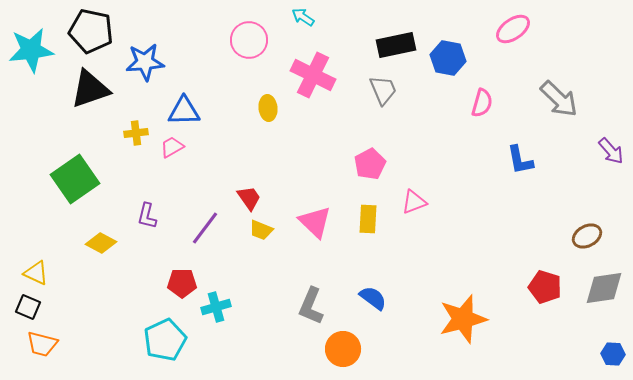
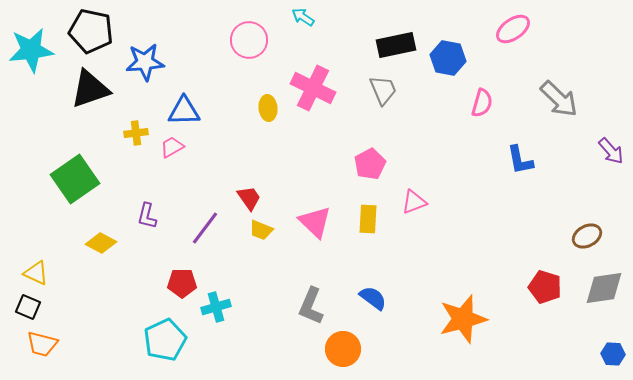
pink cross at (313, 75): moved 13 px down
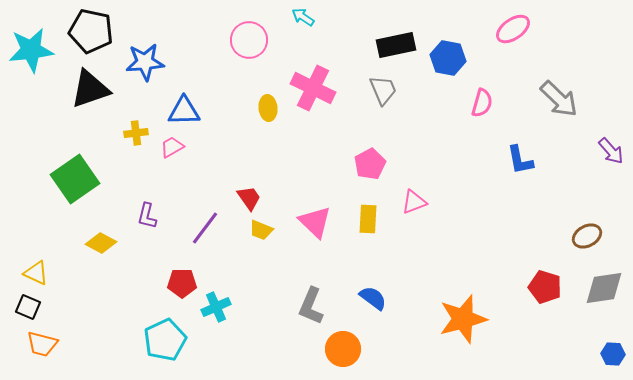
cyan cross at (216, 307): rotated 8 degrees counterclockwise
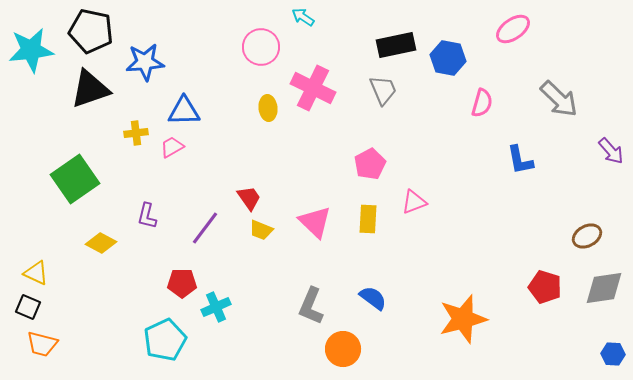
pink circle at (249, 40): moved 12 px right, 7 px down
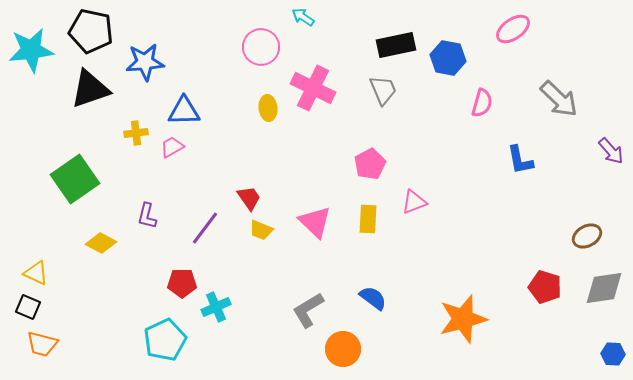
gray L-shape at (311, 306): moved 3 px left, 4 px down; rotated 36 degrees clockwise
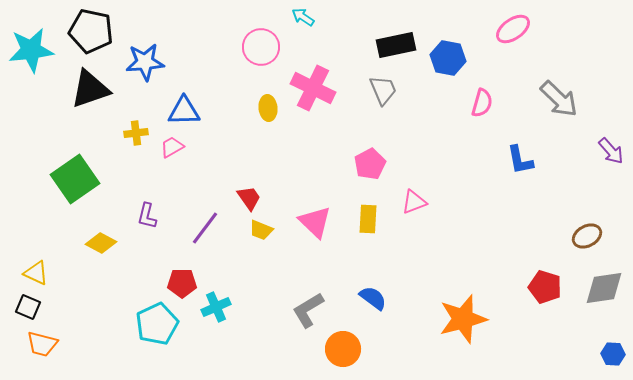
cyan pentagon at (165, 340): moved 8 px left, 16 px up
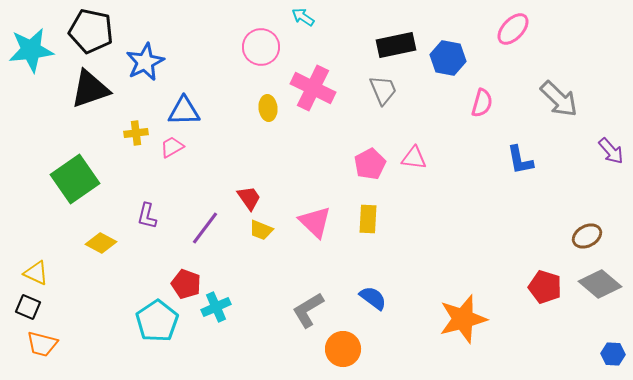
pink ellipse at (513, 29): rotated 12 degrees counterclockwise
blue star at (145, 62): rotated 21 degrees counterclockwise
pink triangle at (414, 202): moved 44 px up; rotated 28 degrees clockwise
red pentagon at (182, 283): moved 4 px right, 1 px down; rotated 20 degrees clockwise
gray diamond at (604, 288): moved 4 px left, 4 px up; rotated 48 degrees clockwise
cyan pentagon at (157, 324): moved 3 px up; rotated 9 degrees counterclockwise
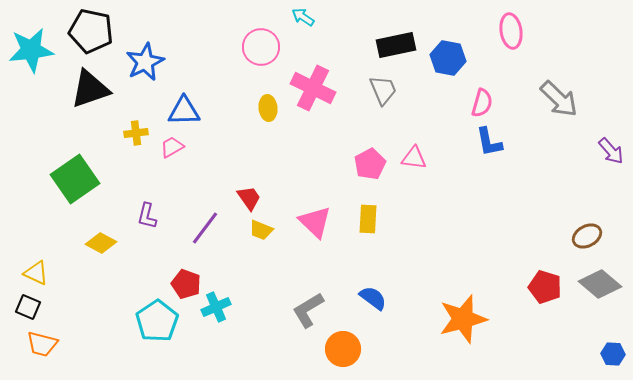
pink ellipse at (513, 29): moved 2 px left, 2 px down; rotated 52 degrees counterclockwise
blue L-shape at (520, 160): moved 31 px left, 18 px up
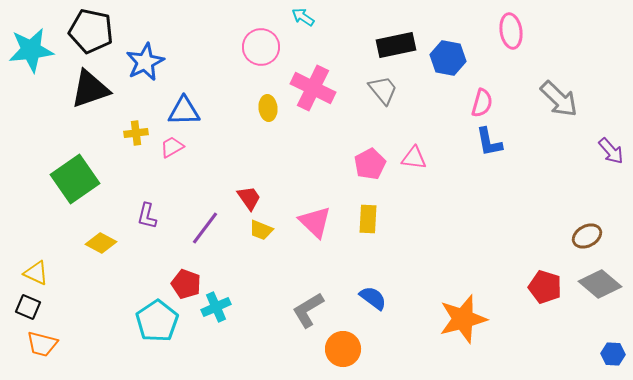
gray trapezoid at (383, 90): rotated 16 degrees counterclockwise
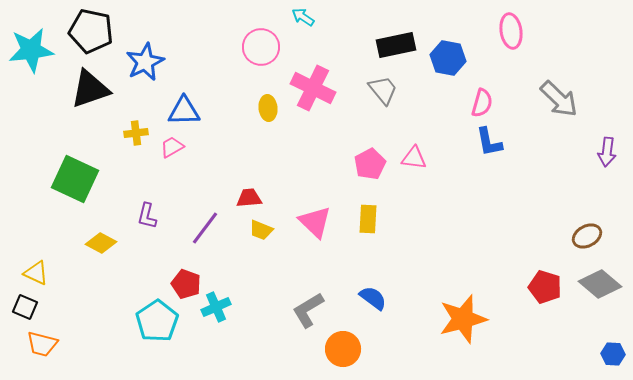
purple arrow at (611, 151): moved 4 px left, 1 px down; rotated 48 degrees clockwise
green square at (75, 179): rotated 30 degrees counterclockwise
red trapezoid at (249, 198): rotated 60 degrees counterclockwise
black square at (28, 307): moved 3 px left
